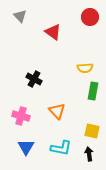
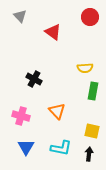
black arrow: rotated 16 degrees clockwise
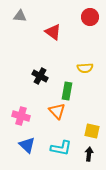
gray triangle: rotated 40 degrees counterclockwise
black cross: moved 6 px right, 3 px up
green rectangle: moved 26 px left
blue triangle: moved 1 px right, 2 px up; rotated 18 degrees counterclockwise
